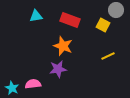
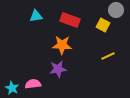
orange star: moved 1 px left, 1 px up; rotated 18 degrees counterclockwise
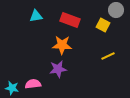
cyan star: rotated 16 degrees counterclockwise
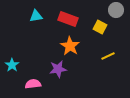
red rectangle: moved 2 px left, 1 px up
yellow square: moved 3 px left, 2 px down
orange star: moved 8 px right, 1 px down; rotated 30 degrees clockwise
cyan star: moved 23 px up; rotated 24 degrees clockwise
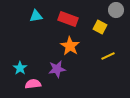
cyan star: moved 8 px right, 3 px down
purple star: moved 1 px left
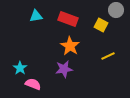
yellow square: moved 1 px right, 2 px up
purple star: moved 7 px right
pink semicircle: rotated 28 degrees clockwise
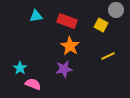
red rectangle: moved 1 px left, 2 px down
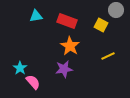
pink semicircle: moved 2 px up; rotated 28 degrees clockwise
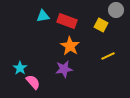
cyan triangle: moved 7 px right
